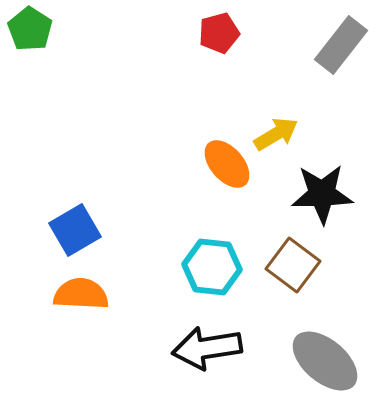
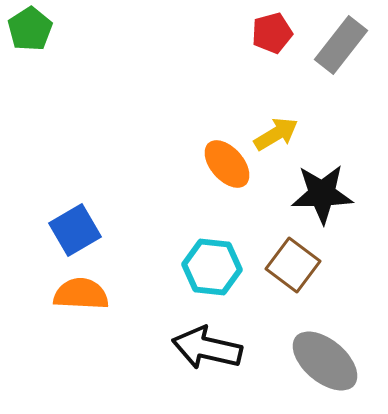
green pentagon: rotated 6 degrees clockwise
red pentagon: moved 53 px right
black arrow: rotated 22 degrees clockwise
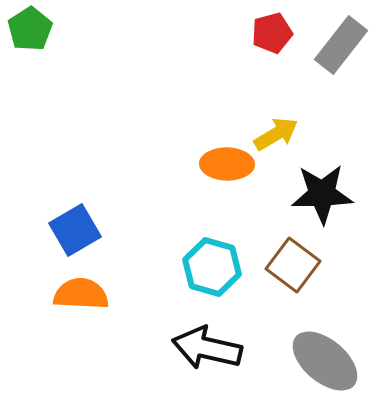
orange ellipse: rotated 48 degrees counterclockwise
cyan hexagon: rotated 10 degrees clockwise
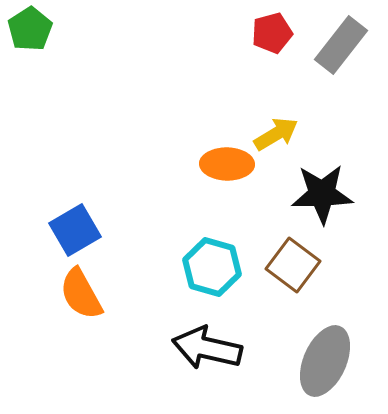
orange semicircle: rotated 122 degrees counterclockwise
gray ellipse: rotated 74 degrees clockwise
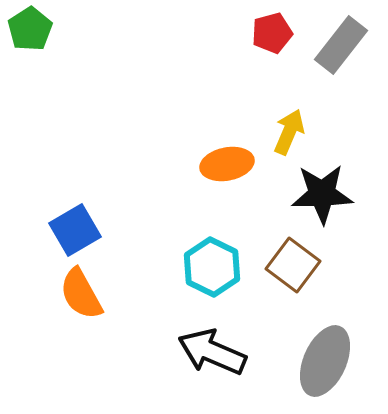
yellow arrow: moved 13 px right, 2 px up; rotated 36 degrees counterclockwise
orange ellipse: rotated 12 degrees counterclockwise
cyan hexagon: rotated 10 degrees clockwise
black arrow: moved 5 px right, 4 px down; rotated 10 degrees clockwise
